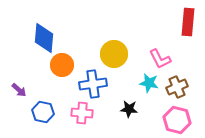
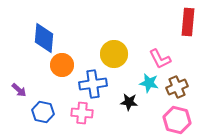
black star: moved 7 px up
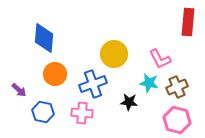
orange circle: moved 7 px left, 9 px down
blue cross: rotated 12 degrees counterclockwise
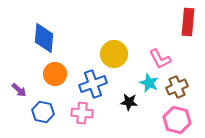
cyan star: rotated 12 degrees clockwise
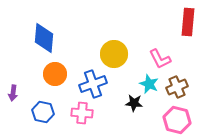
cyan star: moved 1 px down
purple arrow: moved 6 px left, 3 px down; rotated 56 degrees clockwise
black star: moved 5 px right, 1 px down
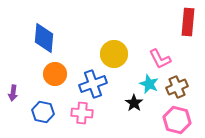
black star: rotated 30 degrees clockwise
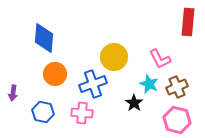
yellow circle: moved 3 px down
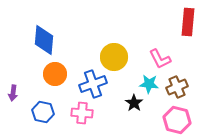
blue diamond: moved 2 px down
cyan star: rotated 18 degrees counterclockwise
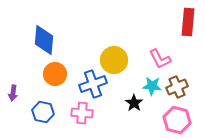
yellow circle: moved 3 px down
cyan star: moved 3 px right, 2 px down
